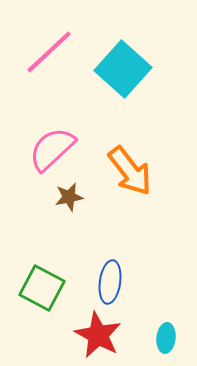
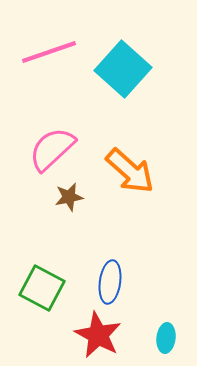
pink line: rotated 24 degrees clockwise
orange arrow: rotated 10 degrees counterclockwise
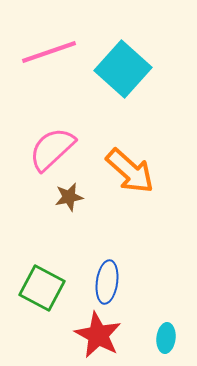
blue ellipse: moved 3 px left
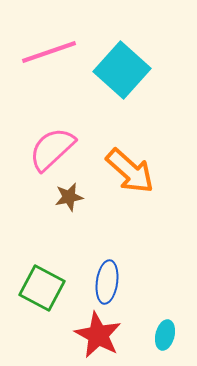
cyan square: moved 1 px left, 1 px down
cyan ellipse: moved 1 px left, 3 px up; rotated 8 degrees clockwise
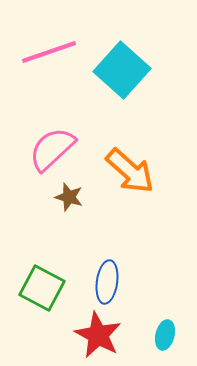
brown star: rotated 28 degrees clockwise
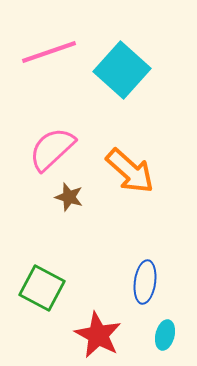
blue ellipse: moved 38 px right
